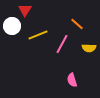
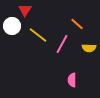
yellow line: rotated 60 degrees clockwise
pink semicircle: rotated 16 degrees clockwise
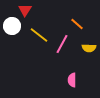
yellow line: moved 1 px right
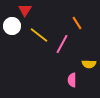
orange line: moved 1 px up; rotated 16 degrees clockwise
yellow semicircle: moved 16 px down
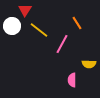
yellow line: moved 5 px up
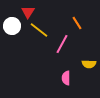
red triangle: moved 3 px right, 2 px down
pink semicircle: moved 6 px left, 2 px up
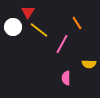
white circle: moved 1 px right, 1 px down
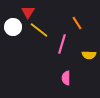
pink line: rotated 12 degrees counterclockwise
yellow semicircle: moved 9 px up
